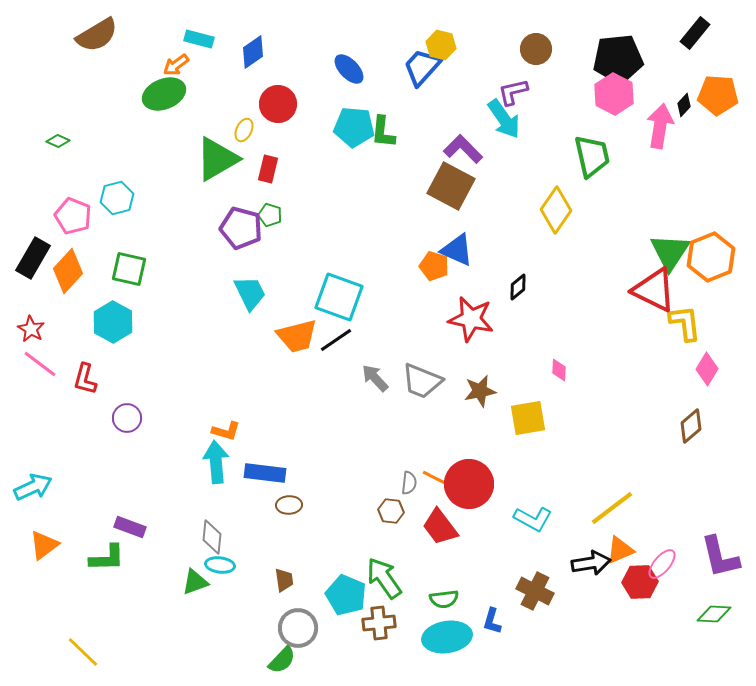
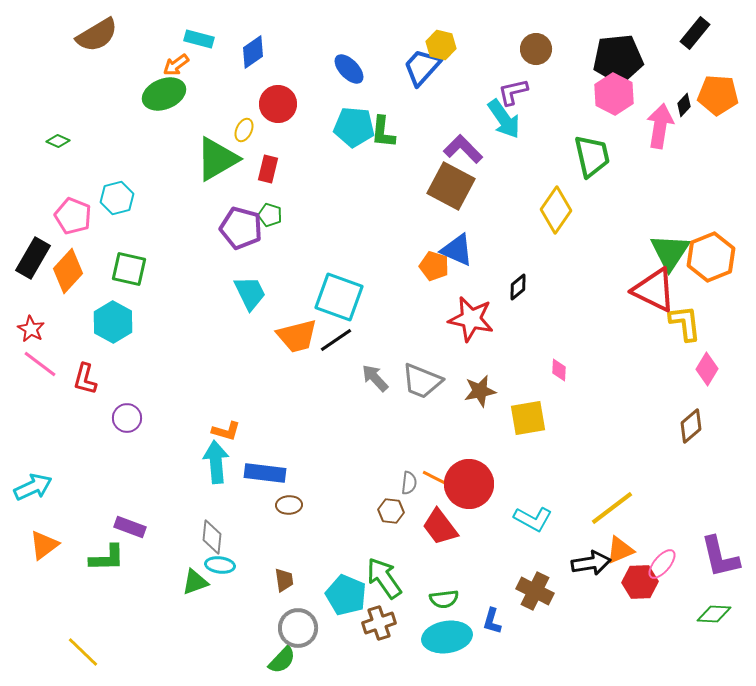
brown cross at (379, 623): rotated 12 degrees counterclockwise
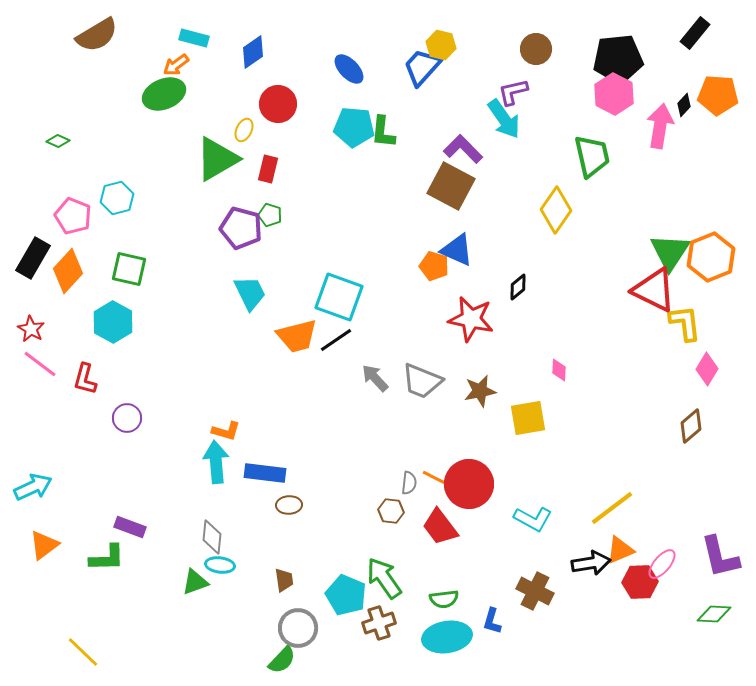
cyan rectangle at (199, 39): moved 5 px left, 1 px up
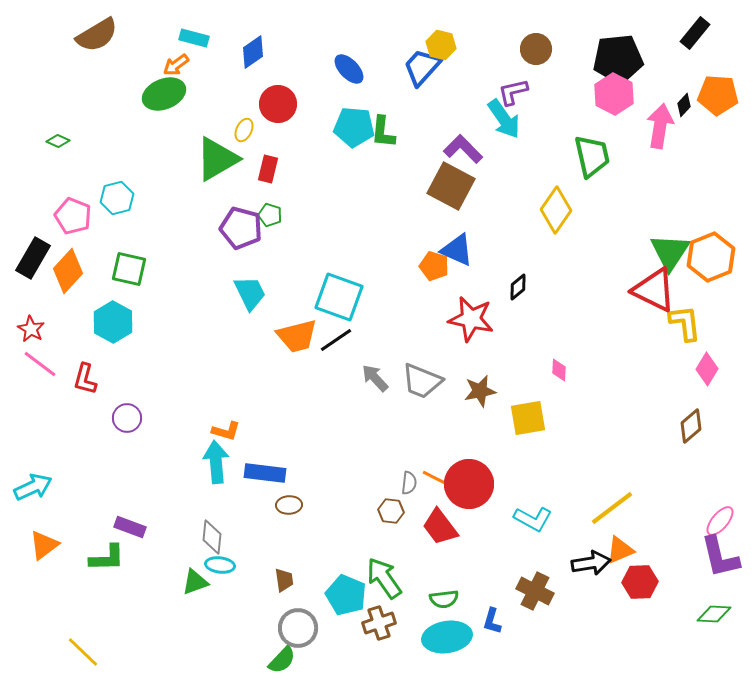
pink ellipse at (662, 564): moved 58 px right, 43 px up
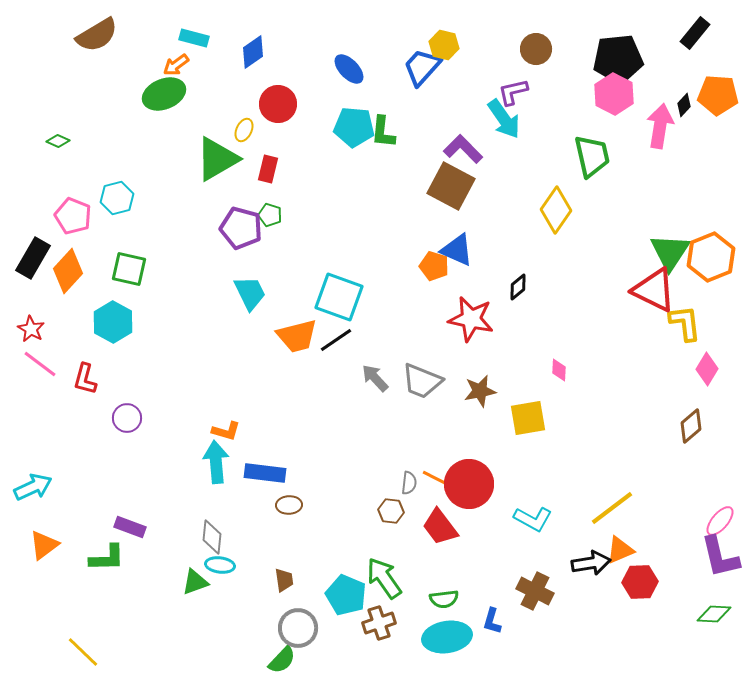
yellow hexagon at (441, 45): moved 3 px right
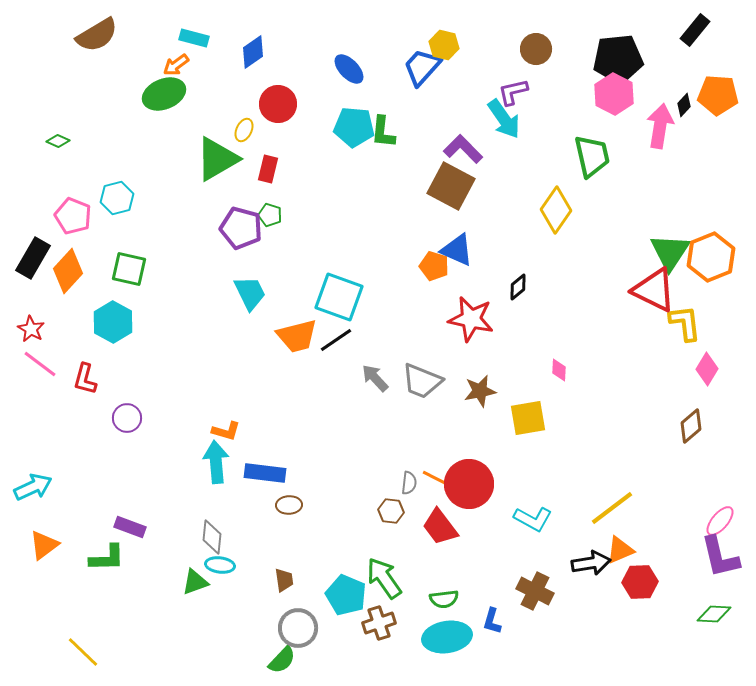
black rectangle at (695, 33): moved 3 px up
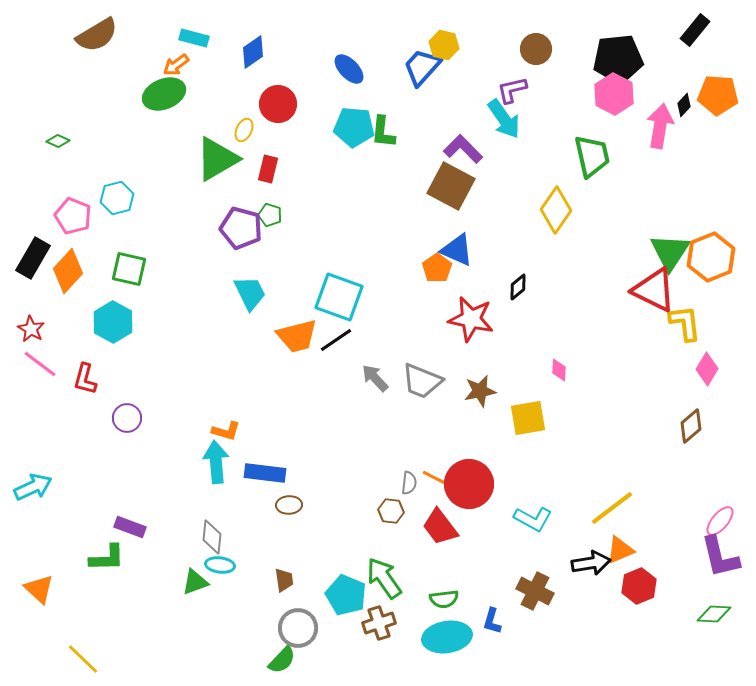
purple L-shape at (513, 92): moved 1 px left, 2 px up
orange pentagon at (434, 266): moved 3 px right, 2 px down; rotated 20 degrees clockwise
orange triangle at (44, 545): moved 5 px left, 44 px down; rotated 40 degrees counterclockwise
red hexagon at (640, 582): moved 1 px left, 4 px down; rotated 20 degrees counterclockwise
yellow line at (83, 652): moved 7 px down
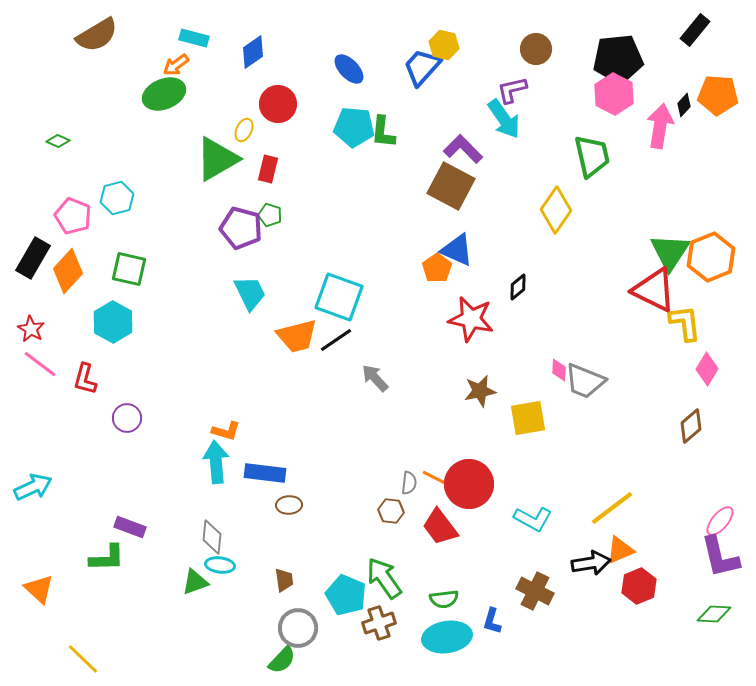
gray trapezoid at (422, 381): moved 163 px right
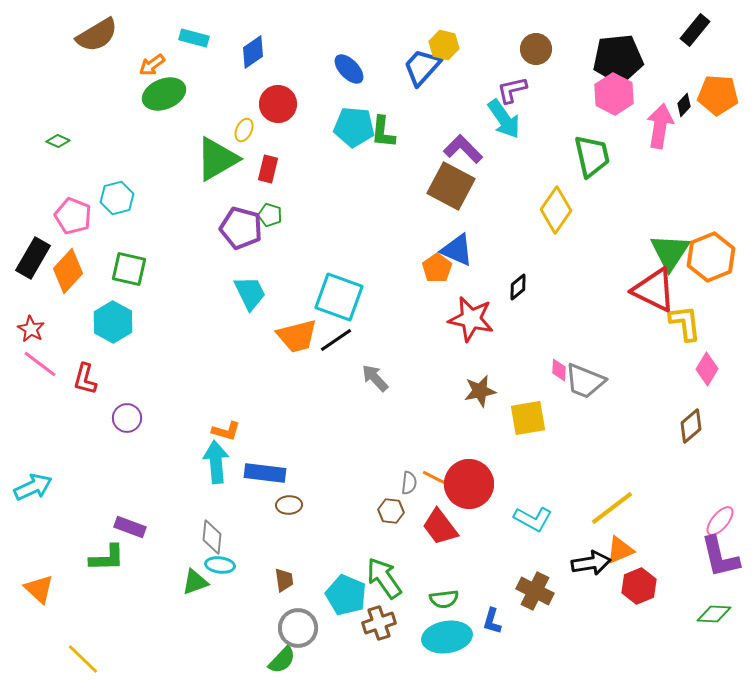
orange arrow at (176, 65): moved 24 px left
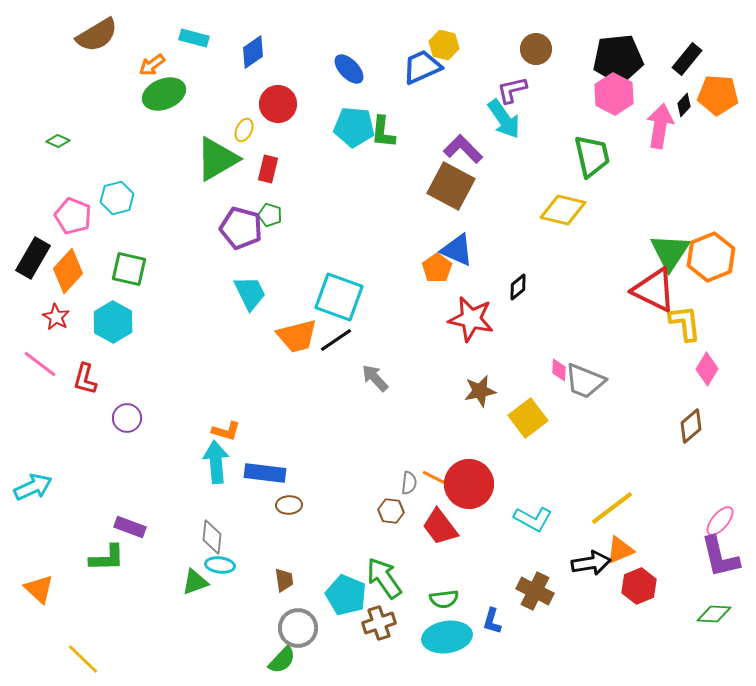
black rectangle at (695, 30): moved 8 px left, 29 px down
blue trapezoid at (422, 67): rotated 24 degrees clockwise
yellow diamond at (556, 210): moved 7 px right; rotated 69 degrees clockwise
red star at (31, 329): moved 25 px right, 12 px up
yellow square at (528, 418): rotated 27 degrees counterclockwise
